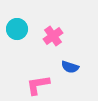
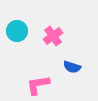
cyan circle: moved 2 px down
blue semicircle: moved 2 px right
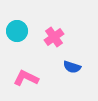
pink cross: moved 1 px right, 1 px down
pink L-shape: moved 12 px left, 7 px up; rotated 35 degrees clockwise
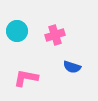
pink cross: moved 1 px right, 2 px up; rotated 18 degrees clockwise
pink L-shape: rotated 15 degrees counterclockwise
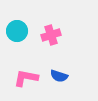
pink cross: moved 4 px left
blue semicircle: moved 13 px left, 9 px down
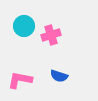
cyan circle: moved 7 px right, 5 px up
pink L-shape: moved 6 px left, 2 px down
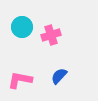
cyan circle: moved 2 px left, 1 px down
blue semicircle: rotated 114 degrees clockwise
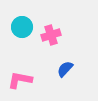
blue semicircle: moved 6 px right, 7 px up
